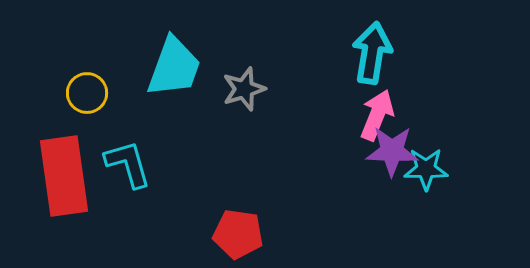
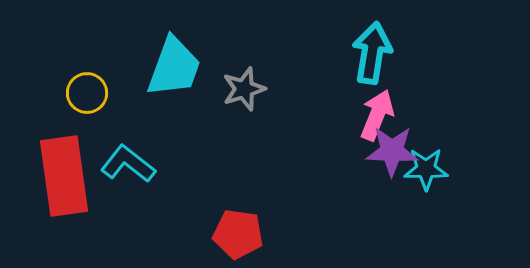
cyan L-shape: rotated 36 degrees counterclockwise
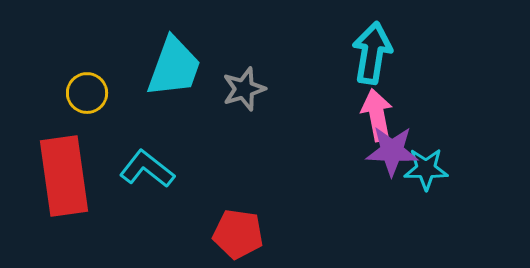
pink arrow: rotated 33 degrees counterclockwise
cyan L-shape: moved 19 px right, 5 px down
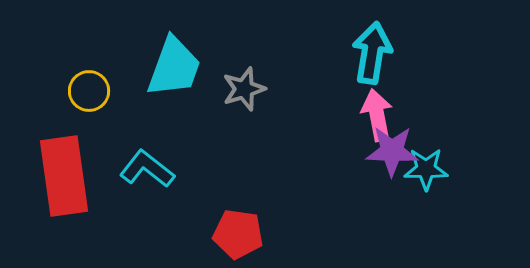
yellow circle: moved 2 px right, 2 px up
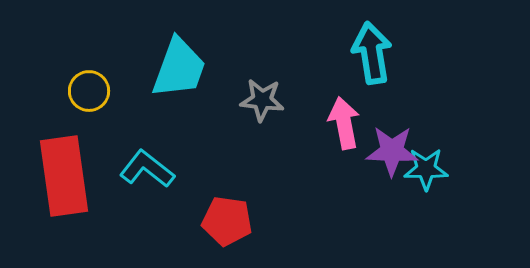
cyan arrow: rotated 18 degrees counterclockwise
cyan trapezoid: moved 5 px right, 1 px down
gray star: moved 18 px right, 11 px down; rotated 24 degrees clockwise
pink arrow: moved 33 px left, 8 px down
red pentagon: moved 11 px left, 13 px up
